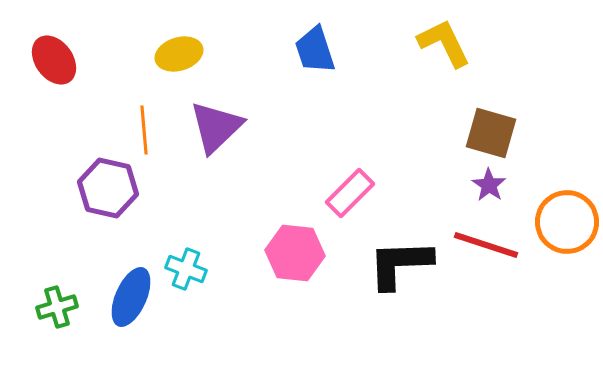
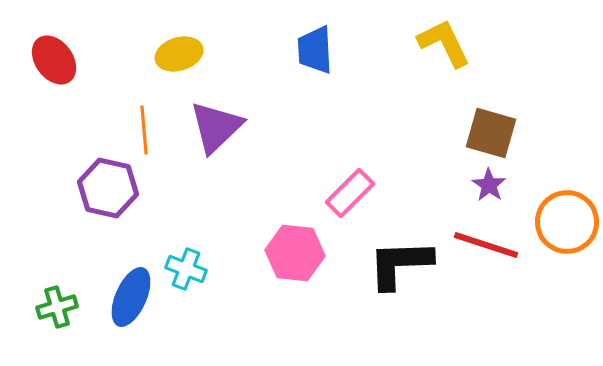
blue trapezoid: rotated 15 degrees clockwise
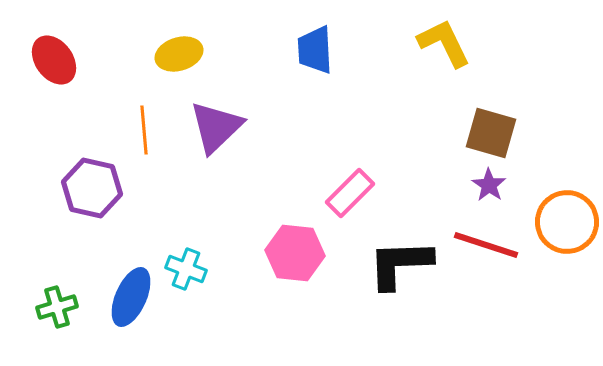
purple hexagon: moved 16 px left
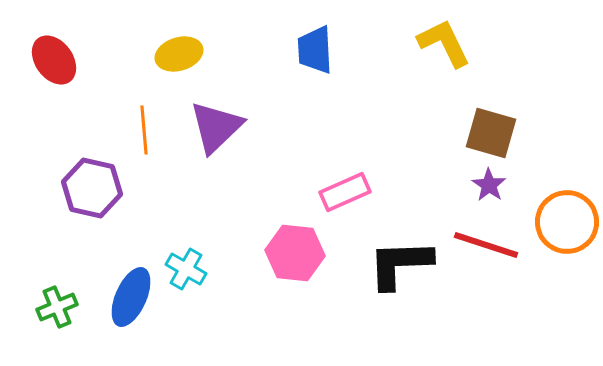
pink rectangle: moved 5 px left, 1 px up; rotated 21 degrees clockwise
cyan cross: rotated 9 degrees clockwise
green cross: rotated 6 degrees counterclockwise
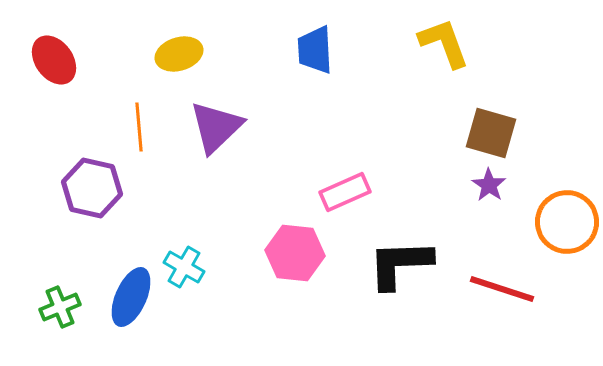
yellow L-shape: rotated 6 degrees clockwise
orange line: moved 5 px left, 3 px up
red line: moved 16 px right, 44 px down
cyan cross: moved 2 px left, 2 px up
green cross: moved 3 px right
